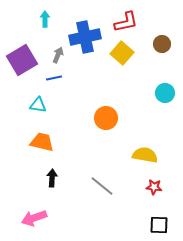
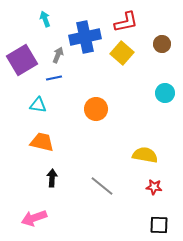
cyan arrow: rotated 21 degrees counterclockwise
orange circle: moved 10 px left, 9 px up
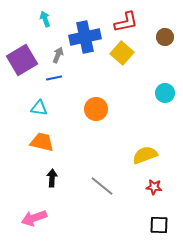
brown circle: moved 3 px right, 7 px up
cyan triangle: moved 1 px right, 3 px down
yellow semicircle: rotated 30 degrees counterclockwise
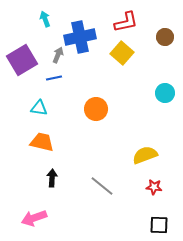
blue cross: moved 5 px left
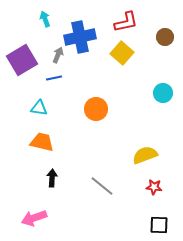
cyan circle: moved 2 px left
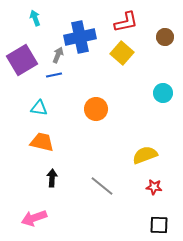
cyan arrow: moved 10 px left, 1 px up
blue line: moved 3 px up
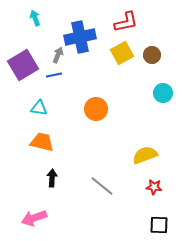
brown circle: moved 13 px left, 18 px down
yellow square: rotated 20 degrees clockwise
purple square: moved 1 px right, 5 px down
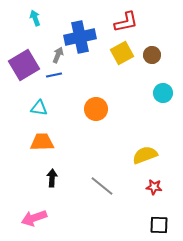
purple square: moved 1 px right
orange trapezoid: rotated 15 degrees counterclockwise
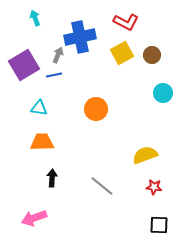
red L-shape: rotated 40 degrees clockwise
